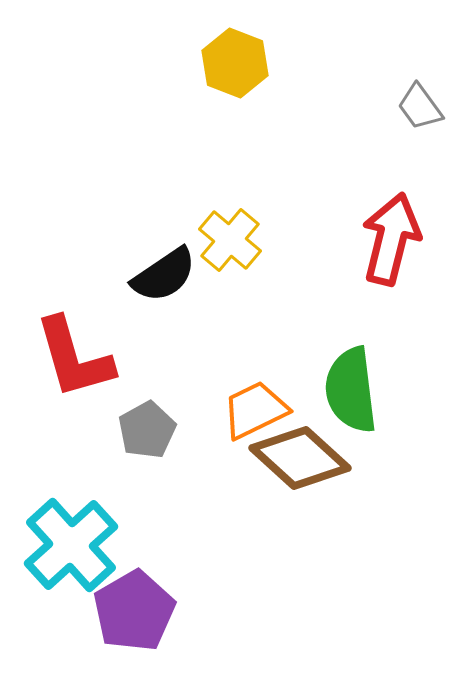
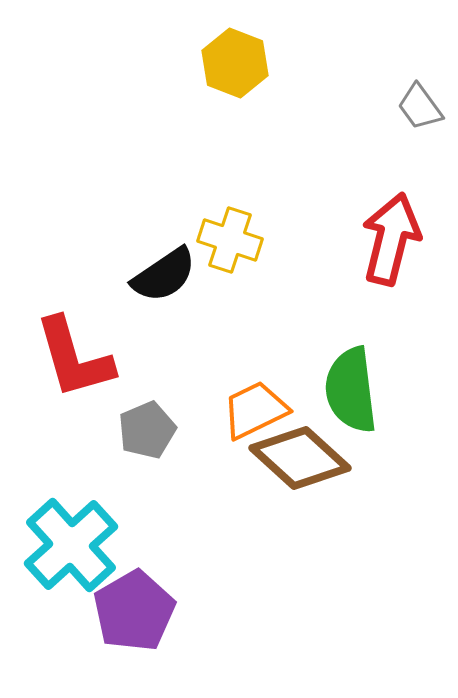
yellow cross: rotated 22 degrees counterclockwise
gray pentagon: rotated 6 degrees clockwise
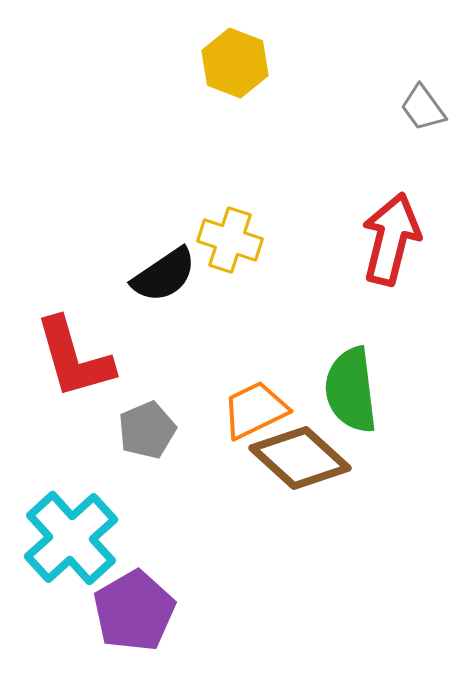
gray trapezoid: moved 3 px right, 1 px down
cyan cross: moved 7 px up
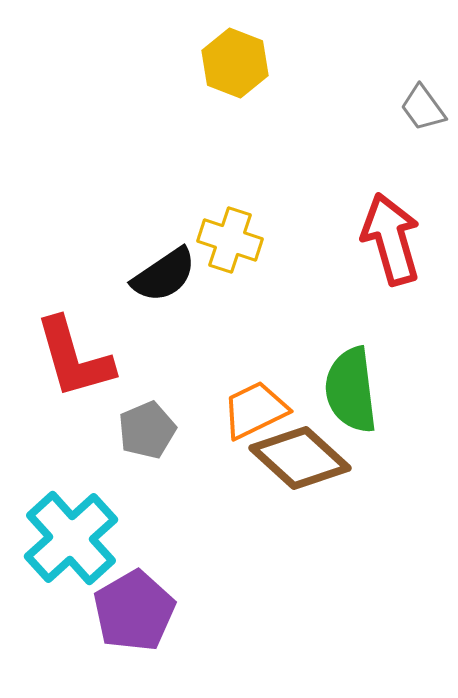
red arrow: rotated 30 degrees counterclockwise
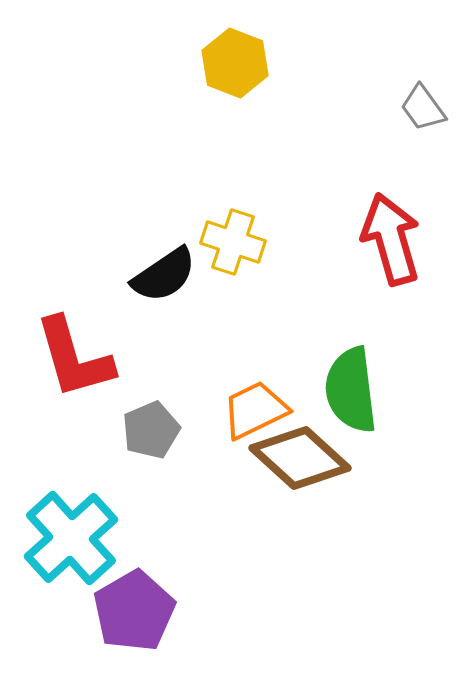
yellow cross: moved 3 px right, 2 px down
gray pentagon: moved 4 px right
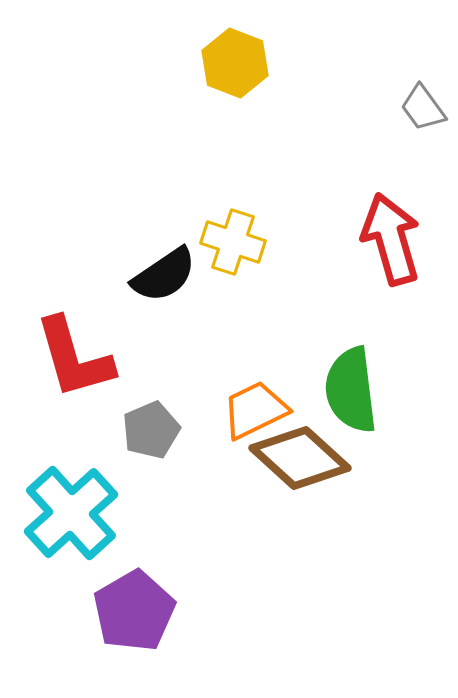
cyan cross: moved 25 px up
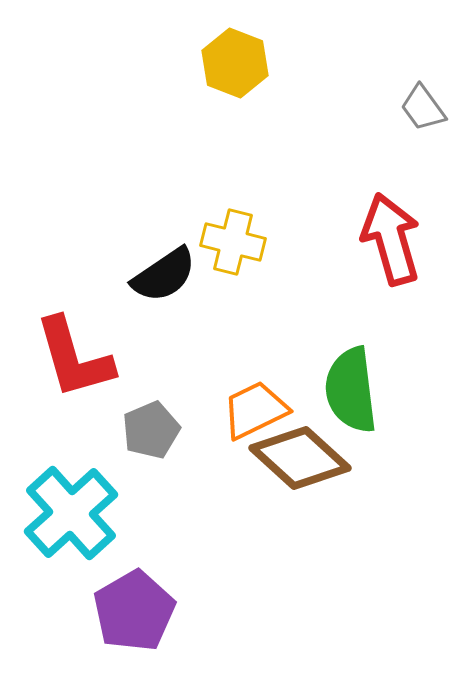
yellow cross: rotated 4 degrees counterclockwise
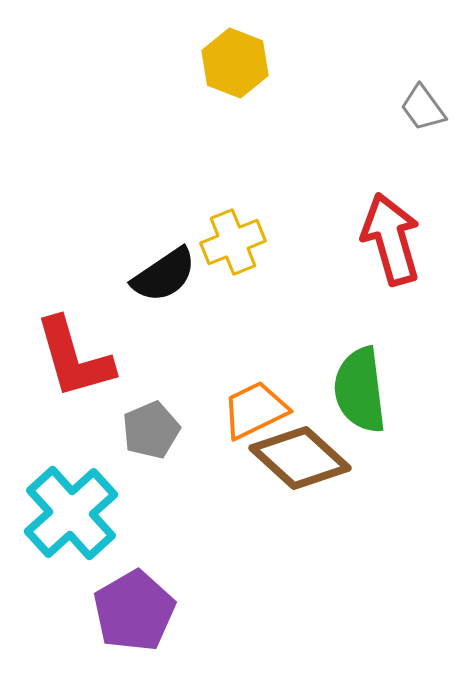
yellow cross: rotated 36 degrees counterclockwise
green semicircle: moved 9 px right
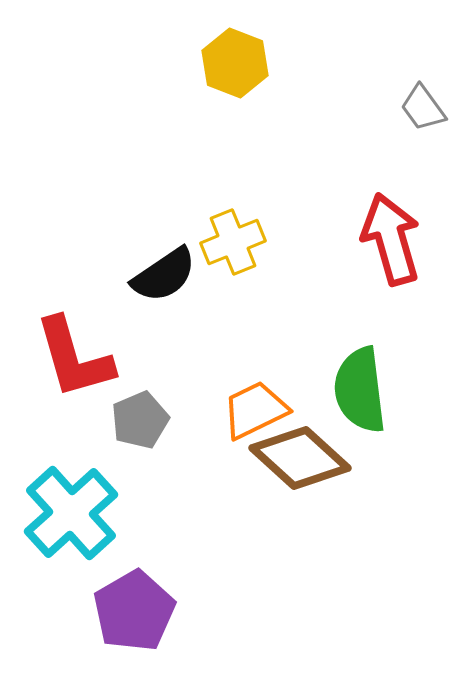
gray pentagon: moved 11 px left, 10 px up
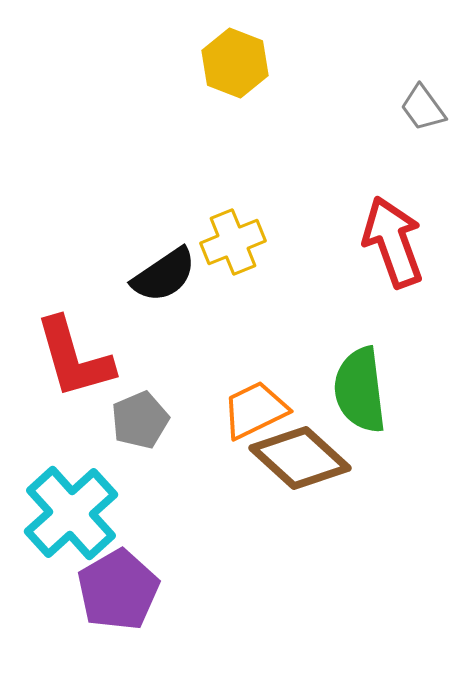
red arrow: moved 2 px right, 3 px down; rotated 4 degrees counterclockwise
purple pentagon: moved 16 px left, 21 px up
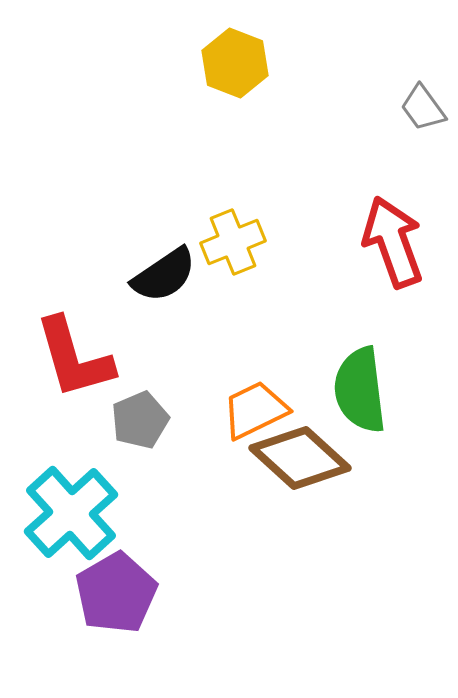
purple pentagon: moved 2 px left, 3 px down
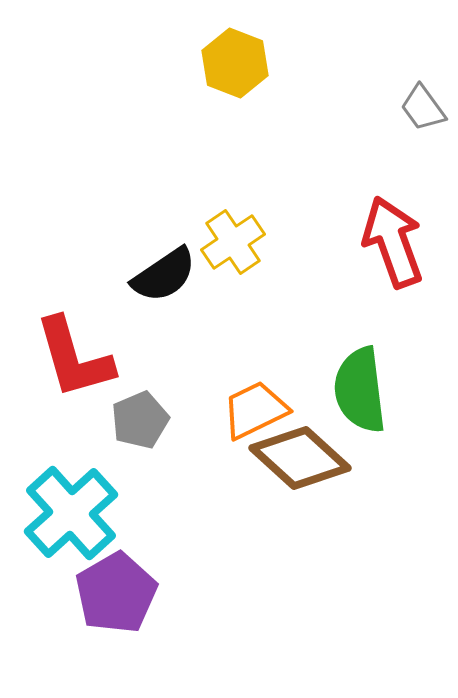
yellow cross: rotated 12 degrees counterclockwise
